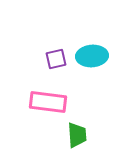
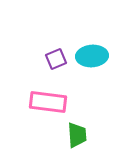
purple square: rotated 10 degrees counterclockwise
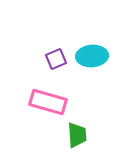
pink rectangle: rotated 9 degrees clockwise
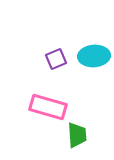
cyan ellipse: moved 2 px right
pink rectangle: moved 5 px down
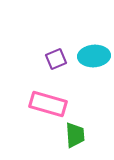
pink rectangle: moved 3 px up
green trapezoid: moved 2 px left
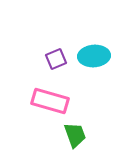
pink rectangle: moved 2 px right, 3 px up
green trapezoid: rotated 16 degrees counterclockwise
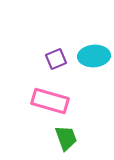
green trapezoid: moved 9 px left, 3 px down
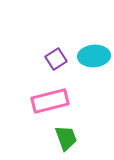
purple square: rotated 10 degrees counterclockwise
pink rectangle: rotated 30 degrees counterclockwise
